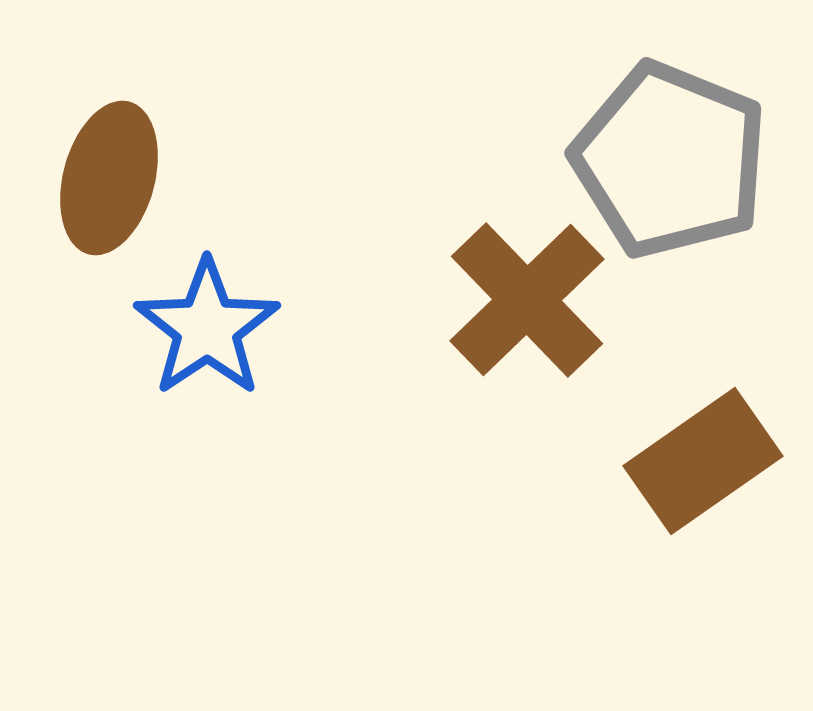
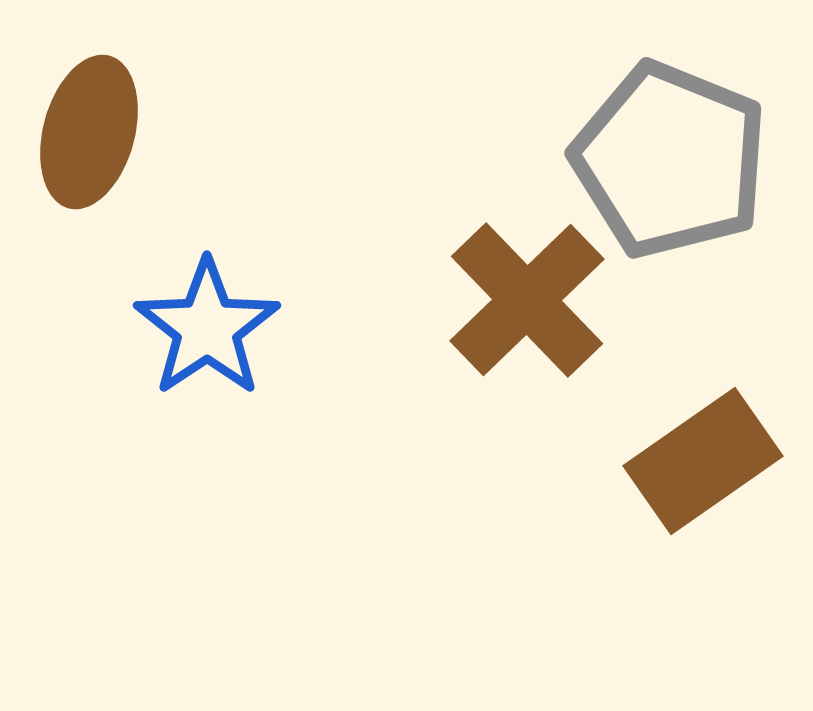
brown ellipse: moved 20 px left, 46 px up
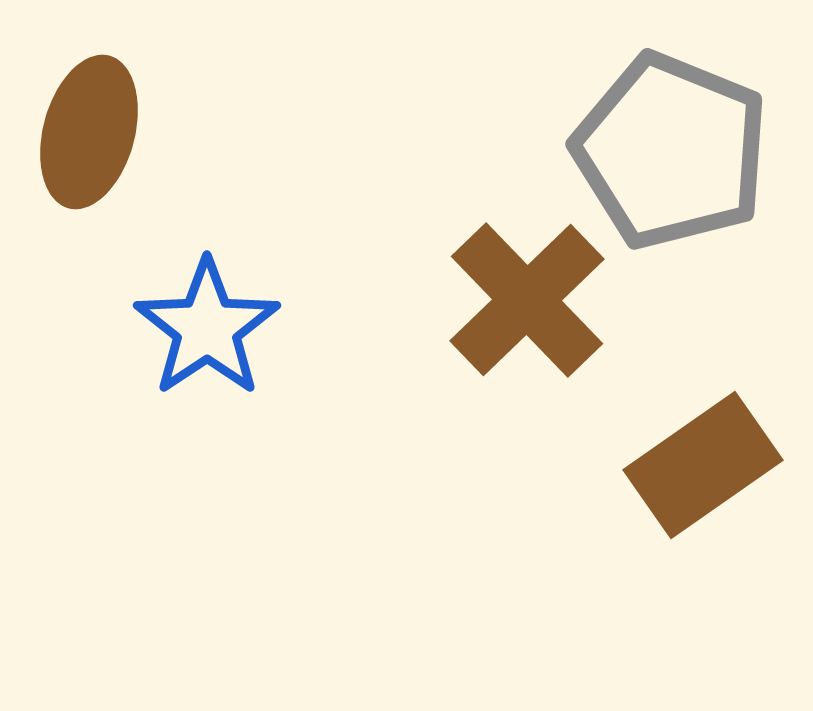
gray pentagon: moved 1 px right, 9 px up
brown rectangle: moved 4 px down
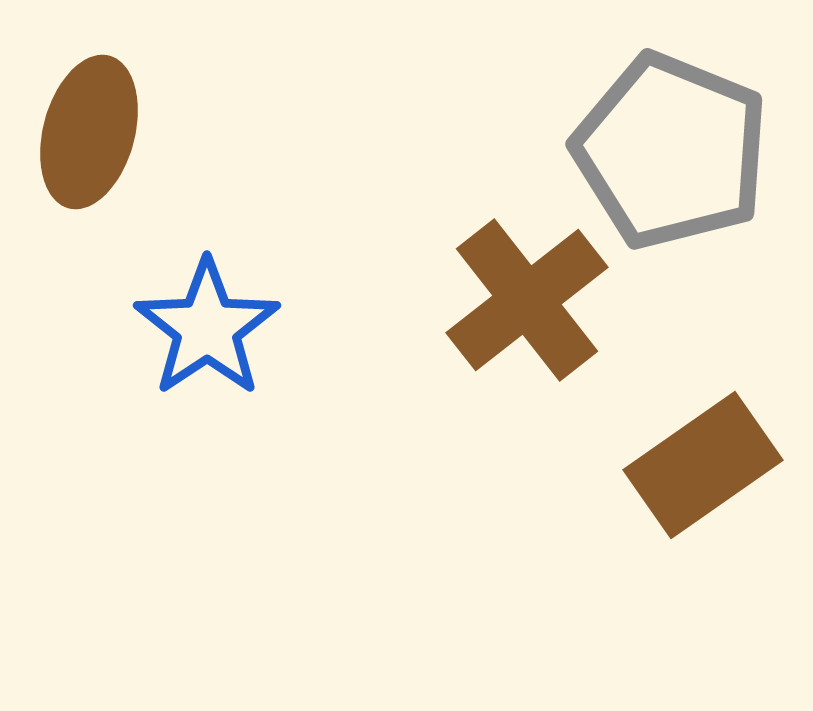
brown cross: rotated 6 degrees clockwise
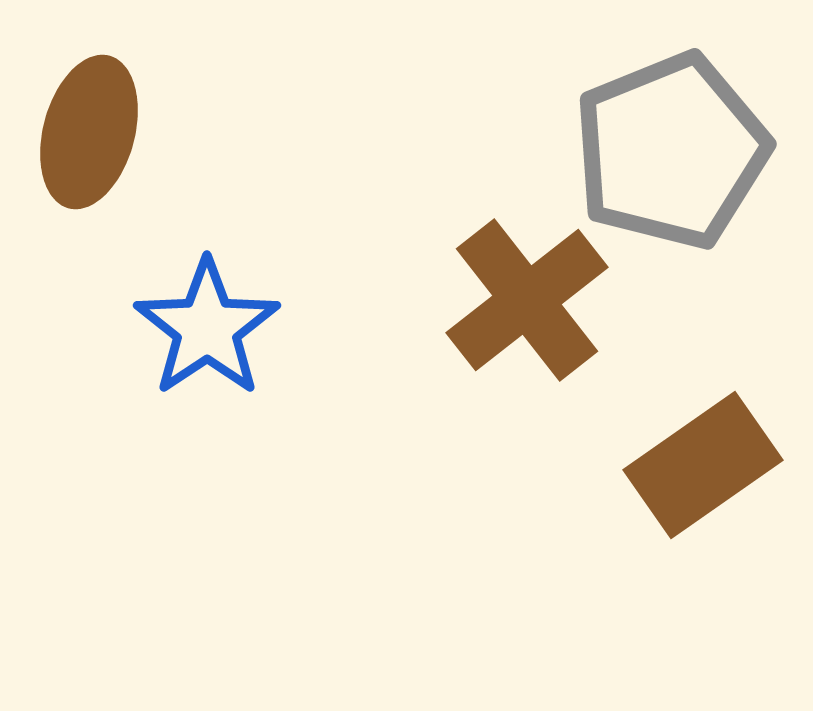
gray pentagon: rotated 28 degrees clockwise
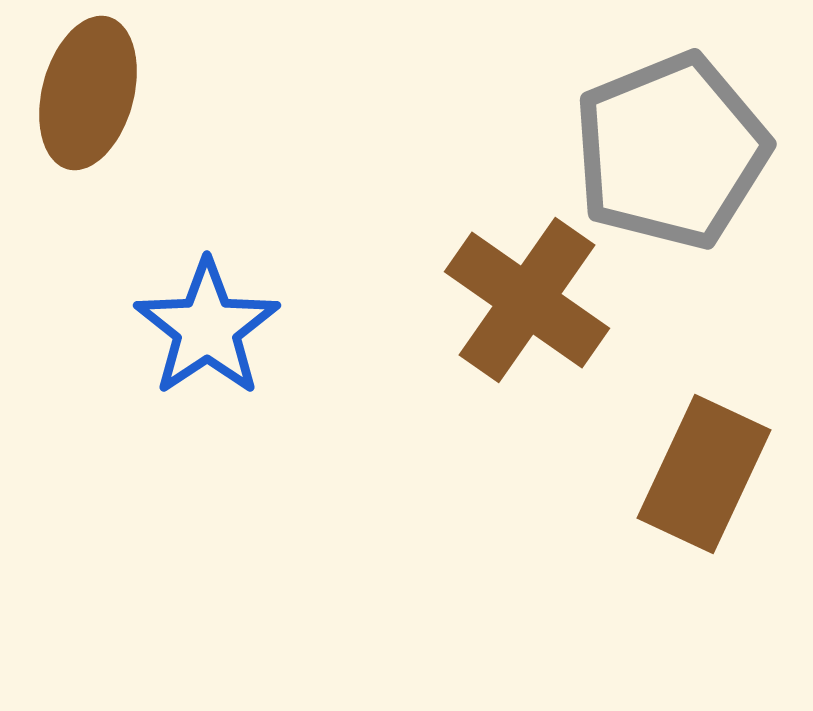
brown ellipse: moved 1 px left, 39 px up
brown cross: rotated 17 degrees counterclockwise
brown rectangle: moved 1 px right, 9 px down; rotated 30 degrees counterclockwise
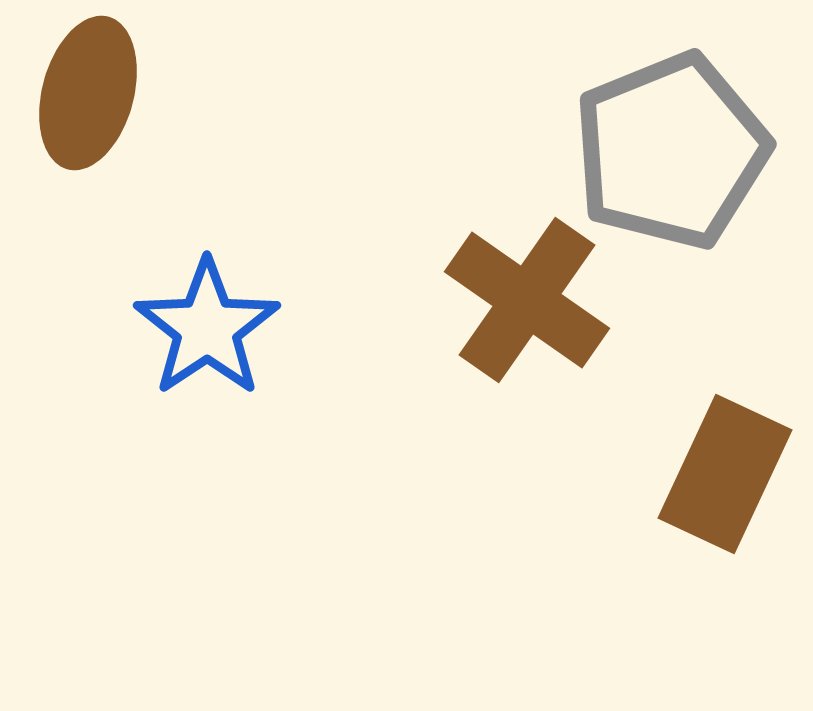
brown rectangle: moved 21 px right
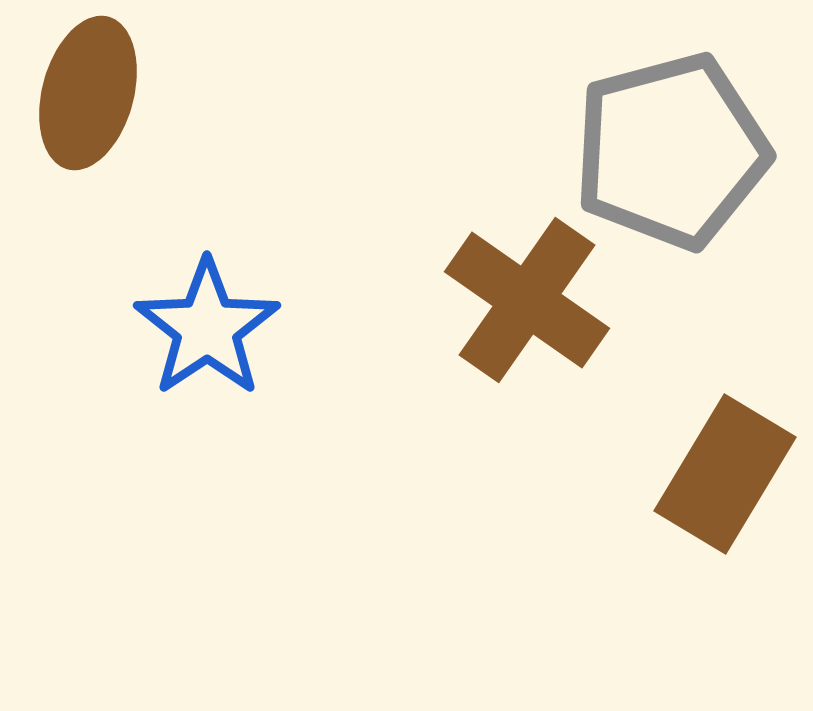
gray pentagon: rotated 7 degrees clockwise
brown rectangle: rotated 6 degrees clockwise
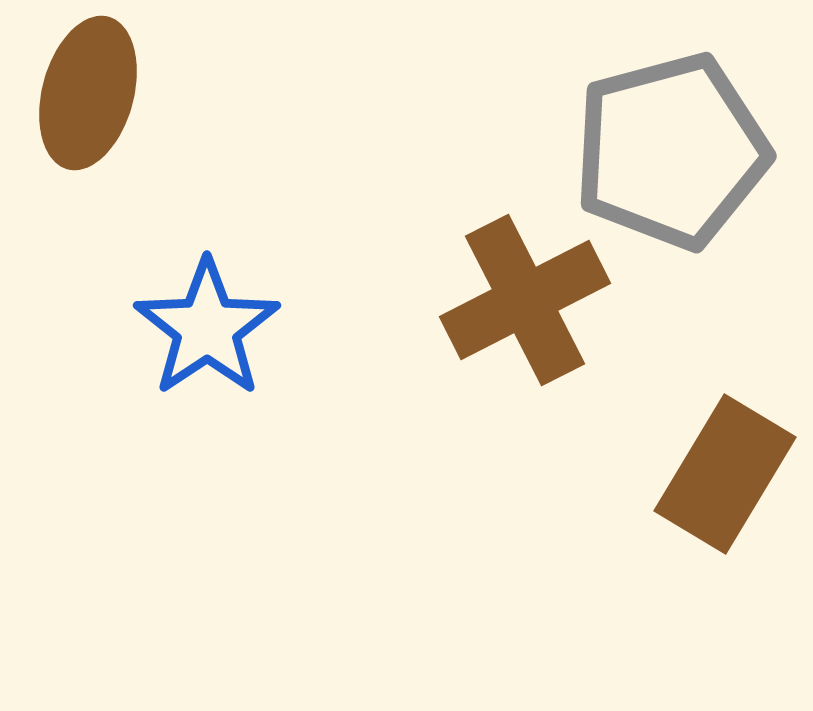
brown cross: moved 2 px left; rotated 28 degrees clockwise
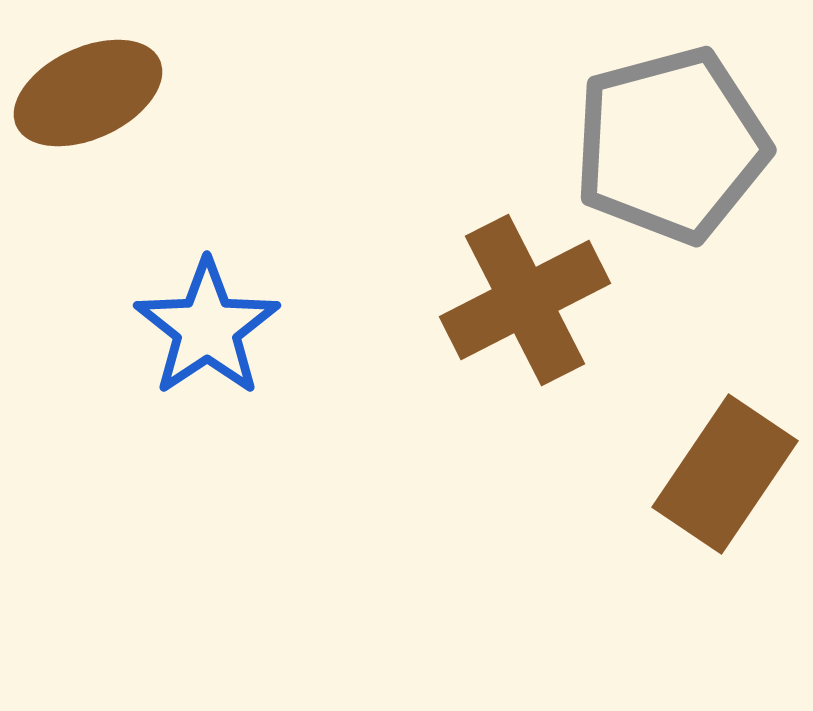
brown ellipse: rotated 50 degrees clockwise
gray pentagon: moved 6 px up
brown rectangle: rotated 3 degrees clockwise
